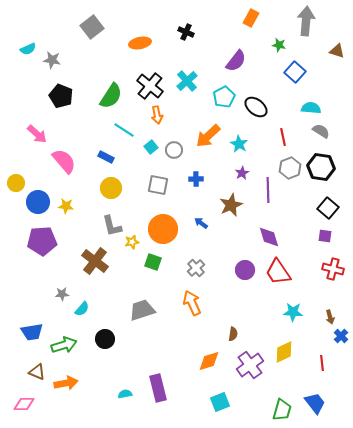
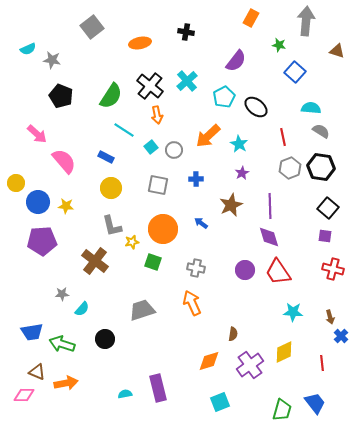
black cross at (186, 32): rotated 14 degrees counterclockwise
purple line at (268, 190): moved 2 px right, 16 px down
gray cross at (196, 268): rotated 36 degrees counterclockwise
green arrow at (64, 345): moved 2 px left, 1 px up; rotated 145 degrees counterclockwise
pink diamond at (24, 404): moved 9 px up
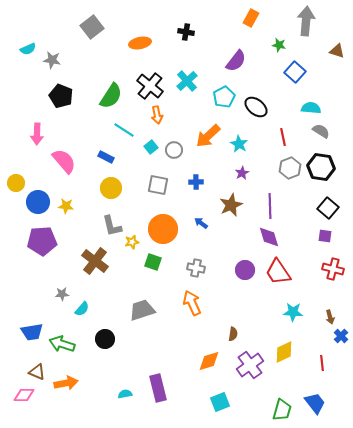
pink arrow at (37, 134): rotated 50 degrees clockwise
blue cross at (196, 179): moved 3 px down
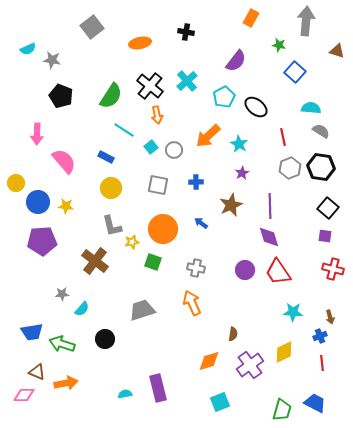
blue cross at (341, 336): moved 21 px left; rotated 24 degrees clockwise
blue trapezoid at (315, 403): rotated 25 degrees counterclockwise
